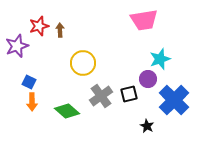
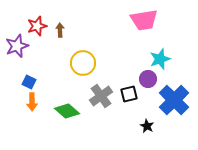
red star: moved 2 px left
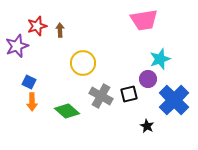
gray cross: rotated 25 degrees counterclockwise
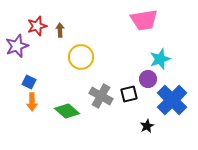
yellow circle: moved 2 px left, 6 px up
blue cross: moved 2 px left
black star: rotated 16 degrees clockwise
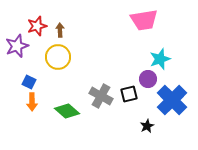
yellow circle: moved 23 px left
